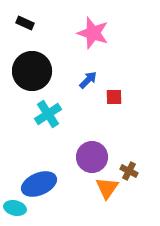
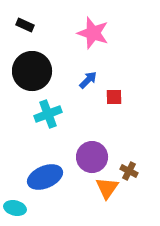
black rectangle: moved 2 px down
cyan cross: rotated 12 degrees clockwise
blue ellipse: moved 6 px right, 7 px up
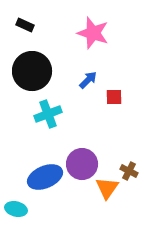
purple circle: moved 10 px left, 7 px down
cyan ellipse: moved 1 px right, 1 px down
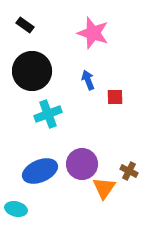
black rectangle: rotated 12 degrees clockwise
blue arrow: rotated 66 degrees counterclockwise
red square: moved 1 px right
blue ellipse: moved 5 px left, 6 px up
orange triangle: moved 3 px left
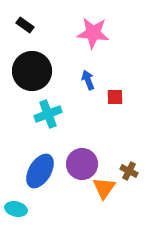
pink star: rotated 12 degrees counterclockwise
blue ellipse: rotated 36 degrees counterclockwise
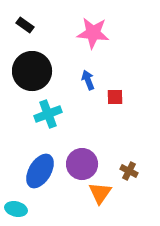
orange triangle: moved 4 px left, 5 px down
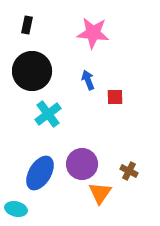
black rectangle: moved 2 px right; rotated 66 degrees clockwise
cyan cross: rotated 16 degrees counterclockwise
blue ellipse: moved 2 px down
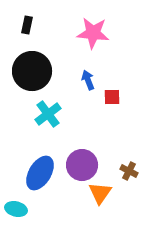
red square: moved 3 px left
purple circle: moved 1 px down
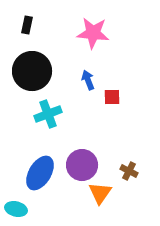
cyan cross: rotated 16 degrees clockwise
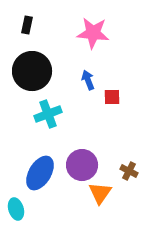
cyan ellipse: rotated 60 degrees clockwise
